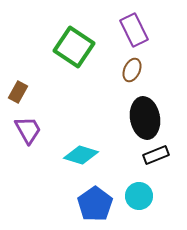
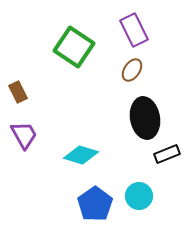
brown ellipse: rotated 10 degrees clockwise
brown rectangle: rotated 55 degrees counterclockwise
purple trapezoid: moved 4 px left, 5 px down
black rectangle: moved 11 px right, 1 px up
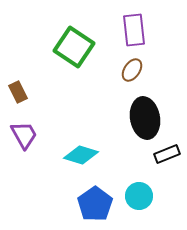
purple rectangle: rotated 20 degrees clockwise
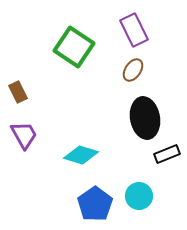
purple rectangle: rotated 20 degrees counterclockwise
brown ellipse: moved 1 px right
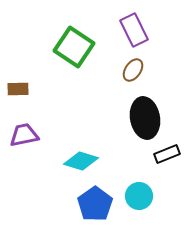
brown rectangle: moved 3 px up; rotated 65 degrees counterclockwise
purple trapezoid: rotated 72 degrees counterclockwise
cyan diamond: moved 6 px down
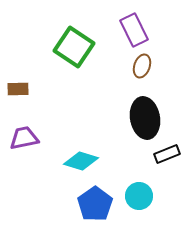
brown ellipse: moved 9 px right, 4 px up; rotated 15 degrees counterclockwise
purple trapezoid: moved 3 px down
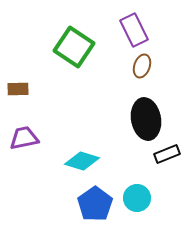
black ellipse: moved 1 px right, 1 px down
cyan diamond: moved 1 px right
cyan circle: moved 2 px left, 2 px down
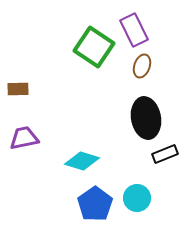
green square: moved 20 px right
black ellipse: moved 1 px up
black rectangle: moved 2 px left
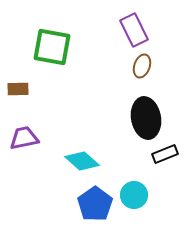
green square: moved 42 px left; rotated 24 degrees counterclockwise
cyan diamond: rotated 24 degrees clockwise
cyan circle: moved 3 px left, 3 px up
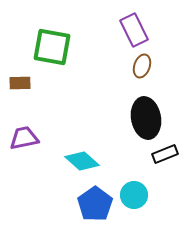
brown rectangle: moved 2 px right, 6 px up
